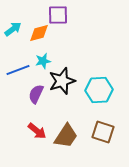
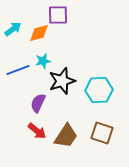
purple semicircle: moved 2 px right, 9 px down
brown square: moved 1 px left, 1 px down
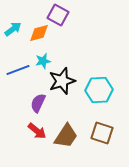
purple square: rotated 30 degrees clockwise
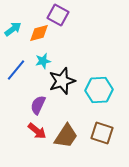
blue line: moved 2 px left; rotated 30 degrees counterclockwise
purple semicircle: moved 2 px down
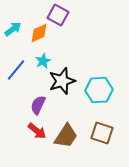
orange diamond: rotated 10 degrees counterclockwise
cyan star: rotated 14 degrees counterclockwise
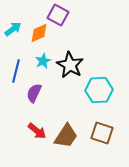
blue line: moved 1 px down; rotated 25 degrees counterclockwise
black star: moved 8 px right, 16 px up; rotated 24 degrees counterclockwise
purple semicircle: moved 4 px left, 12 px up
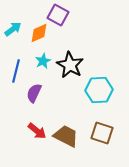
brown trapezoid: rotated 96 degrees counterclockwise
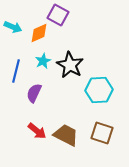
cyan arrow: moved 2 px up; rotated 60 degrees clockwise
brown trapezoid: moved 1 px up
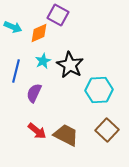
brown square: moved 5 px right, 3 px up; rotated 25 degrees clockwise
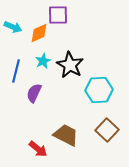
purple square: rotated 30 degrees counterclockwise
red arrow: moved 1 px right, 18 px down
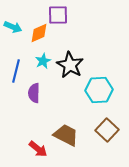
purple semicircle: rotated 24 degrees counterclockwise
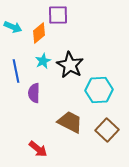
orange diamond: rotated 15 degrees counterclockwise
blue line: rotated 25 degrees counterclockwise
brown trapezoid: moved 4 px right, 13 px up
